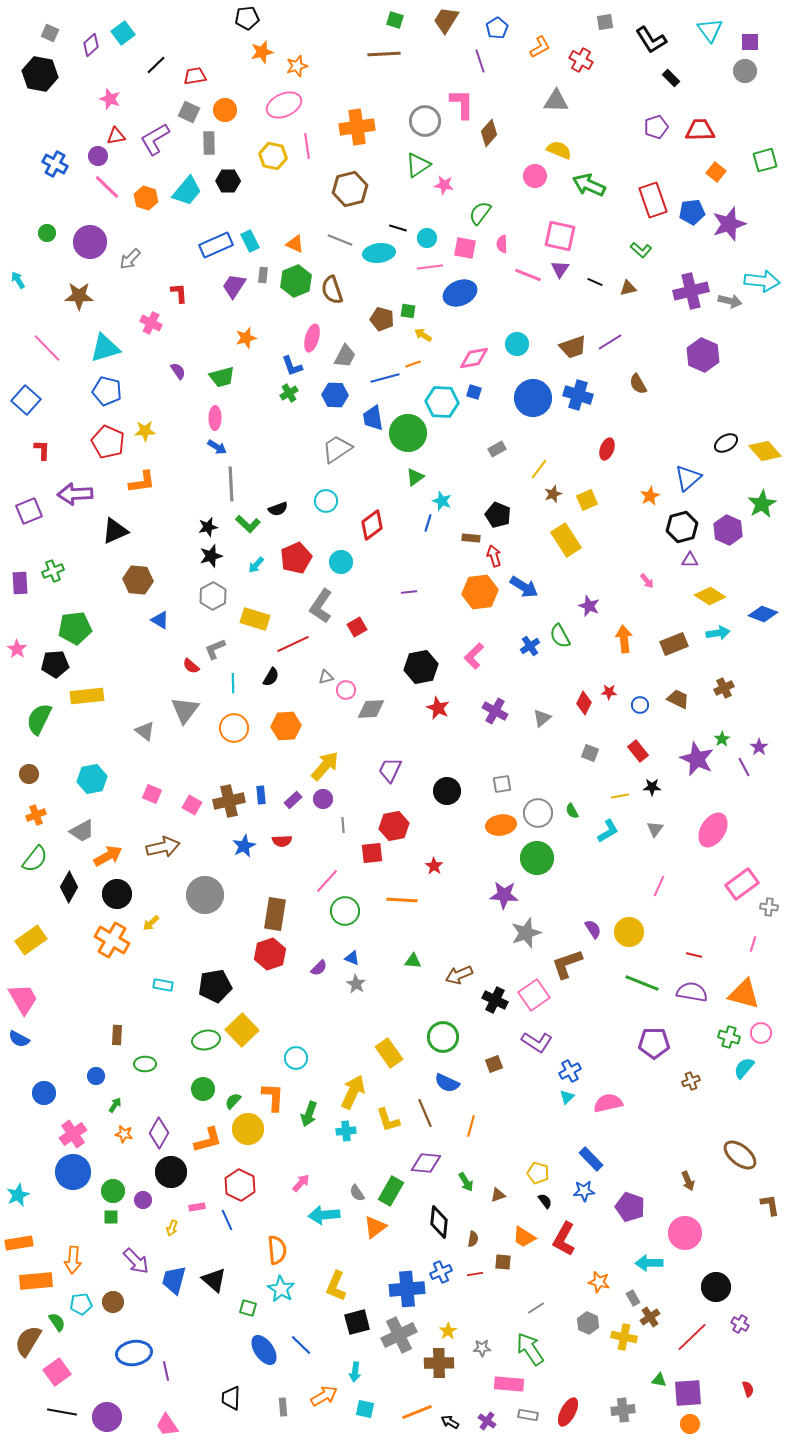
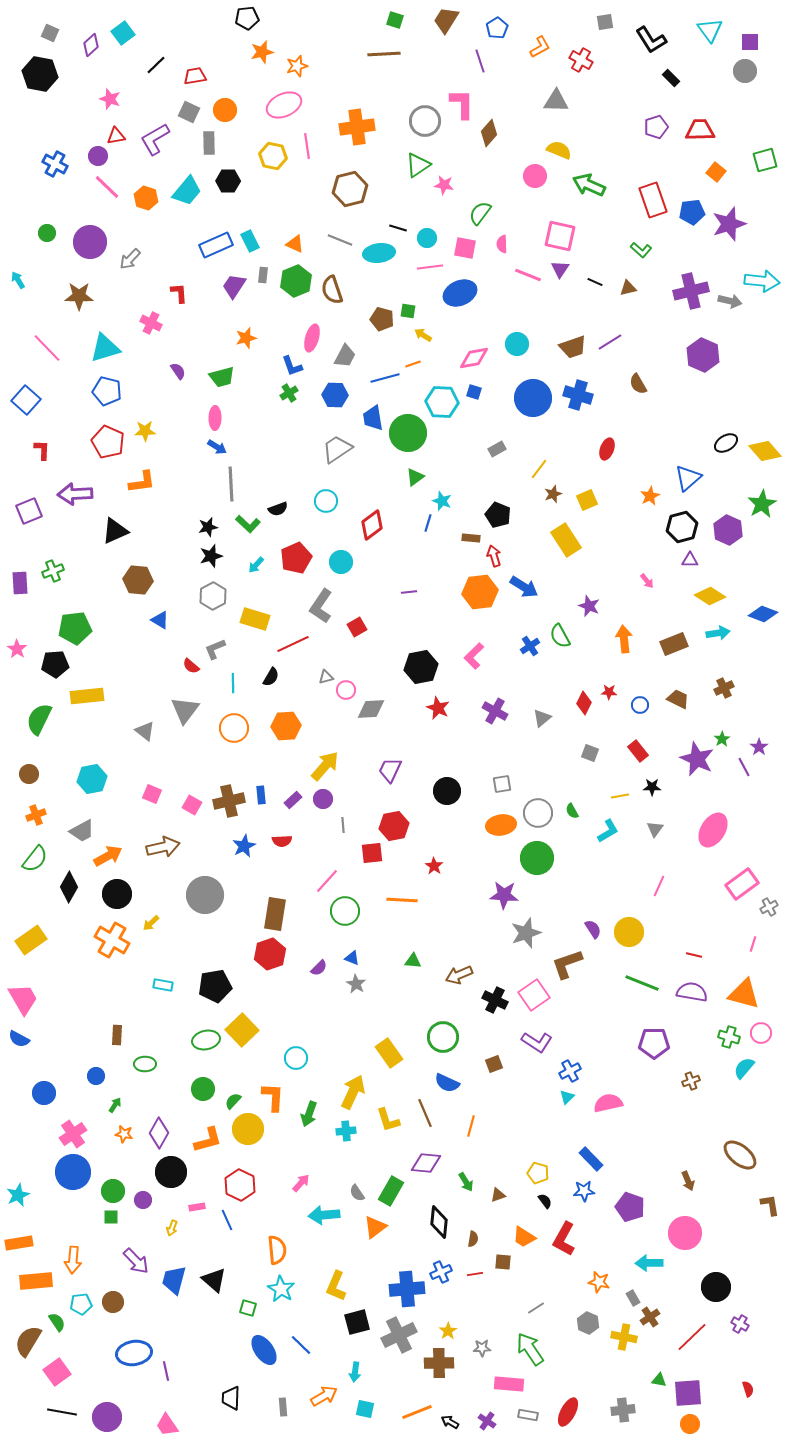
gray cross at (769, 907): rotated 36 degrees counterclockwise
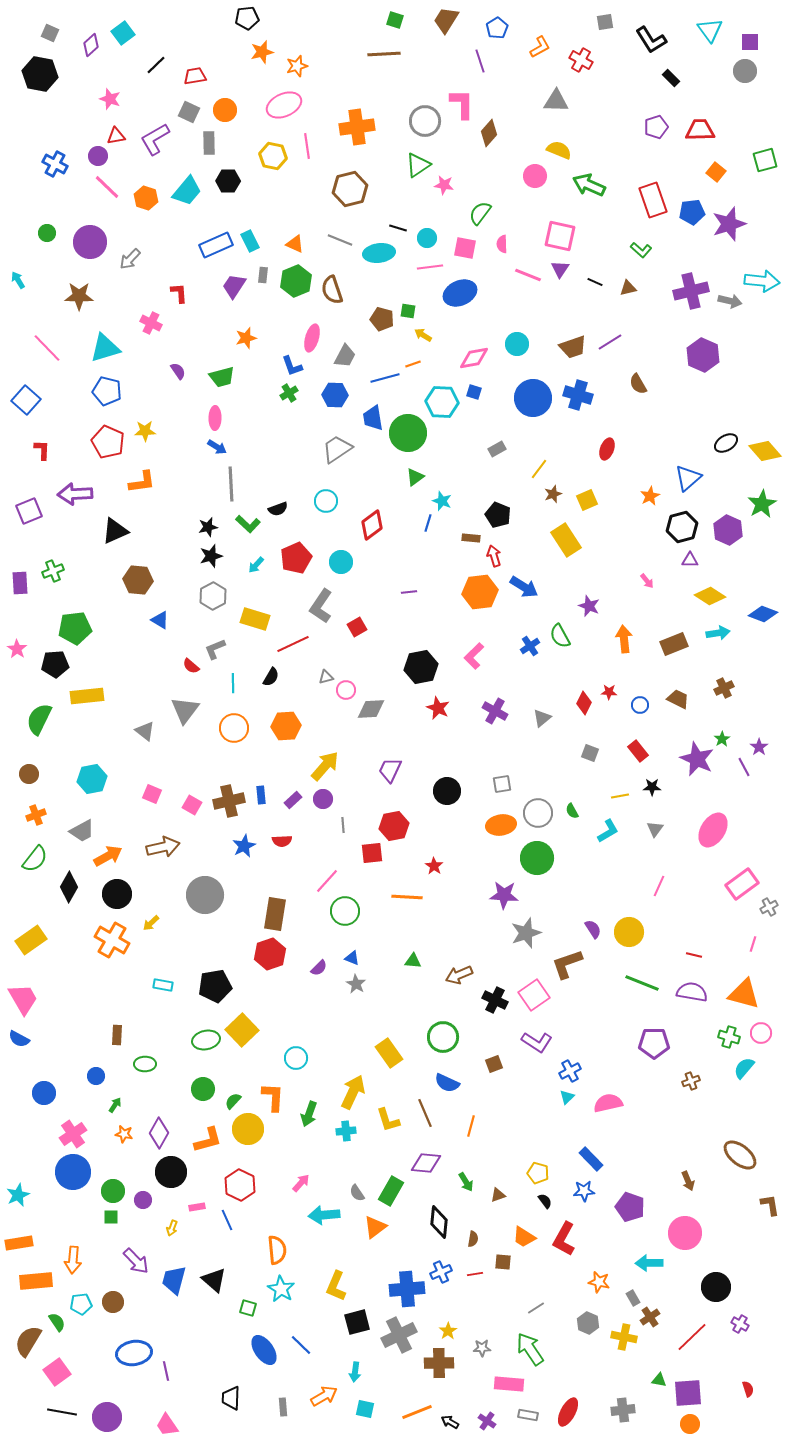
orange line at (402, 900): moved 5 px right, 3 px up
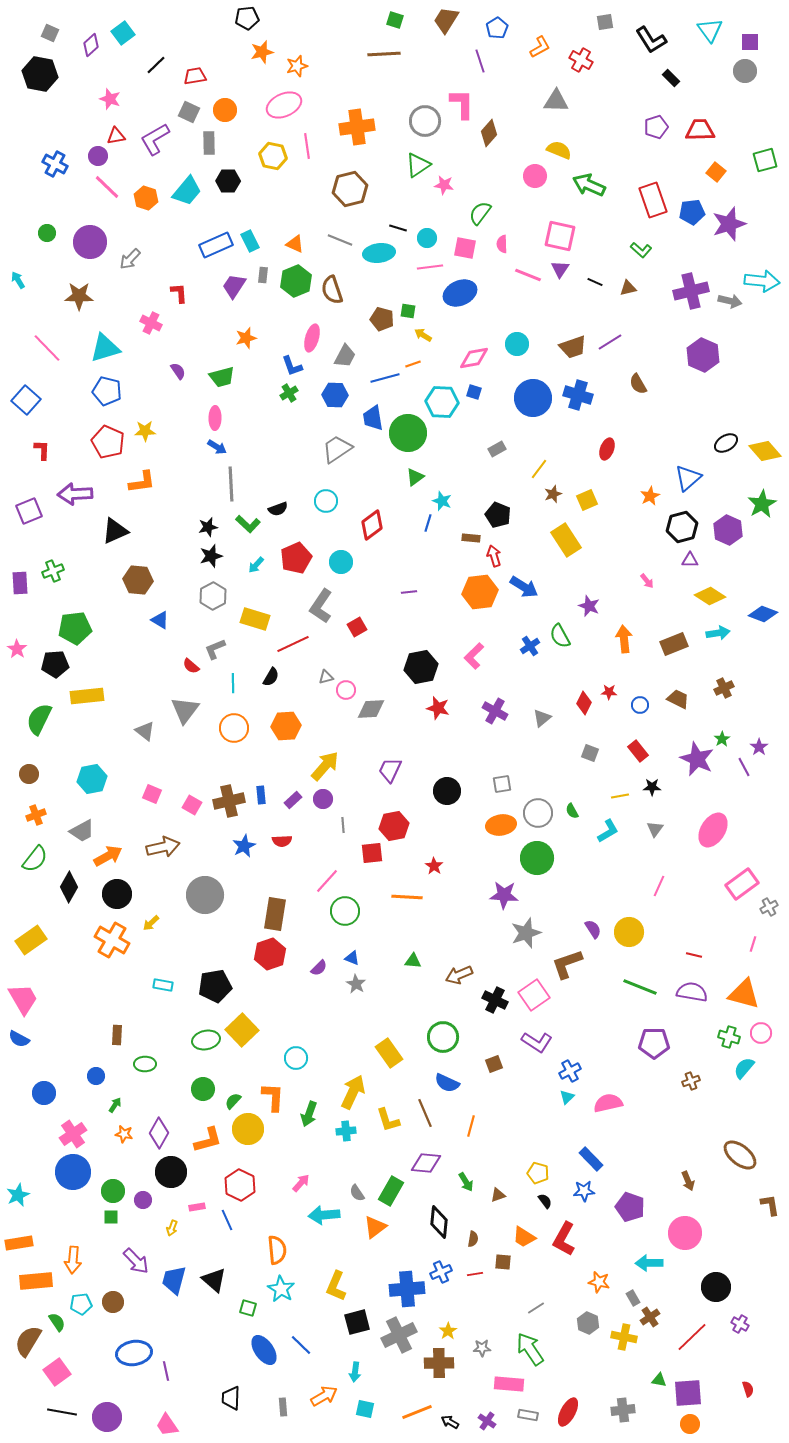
red star at (438, 708): rotated 10 degrees counterclockwise
green line at (642, 983): moved 2 px left, 4 px down
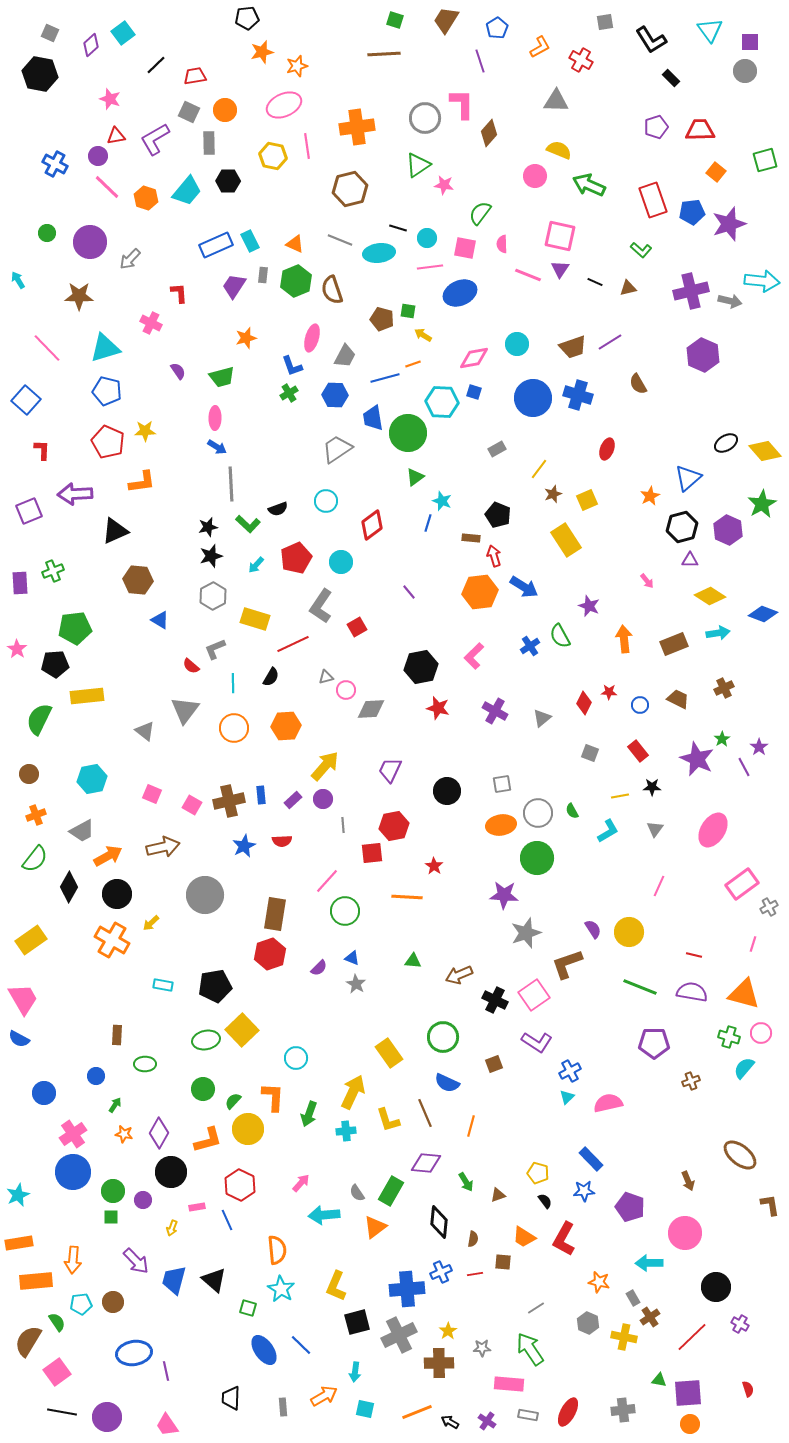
gray circle at (425, 121): moved 3 px up
purple line at (409, 592): rotated 56 degrees clockwise
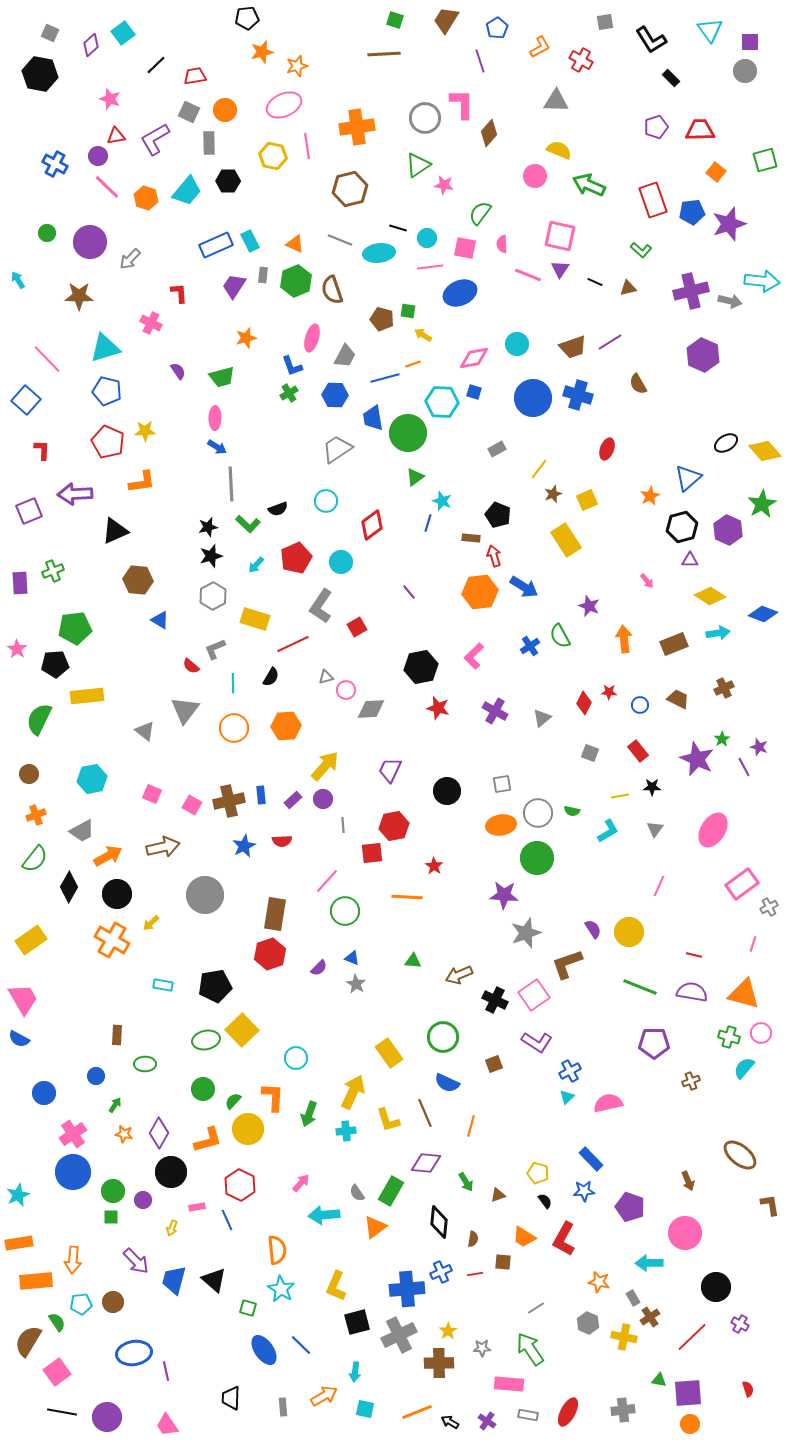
pink line at (47, 348): moved 11 px down
purple star at (759, 747): rotated 18 degrees counterclockwise
green semicircle at (572, 811): rotated 49 degrees counterclockwise
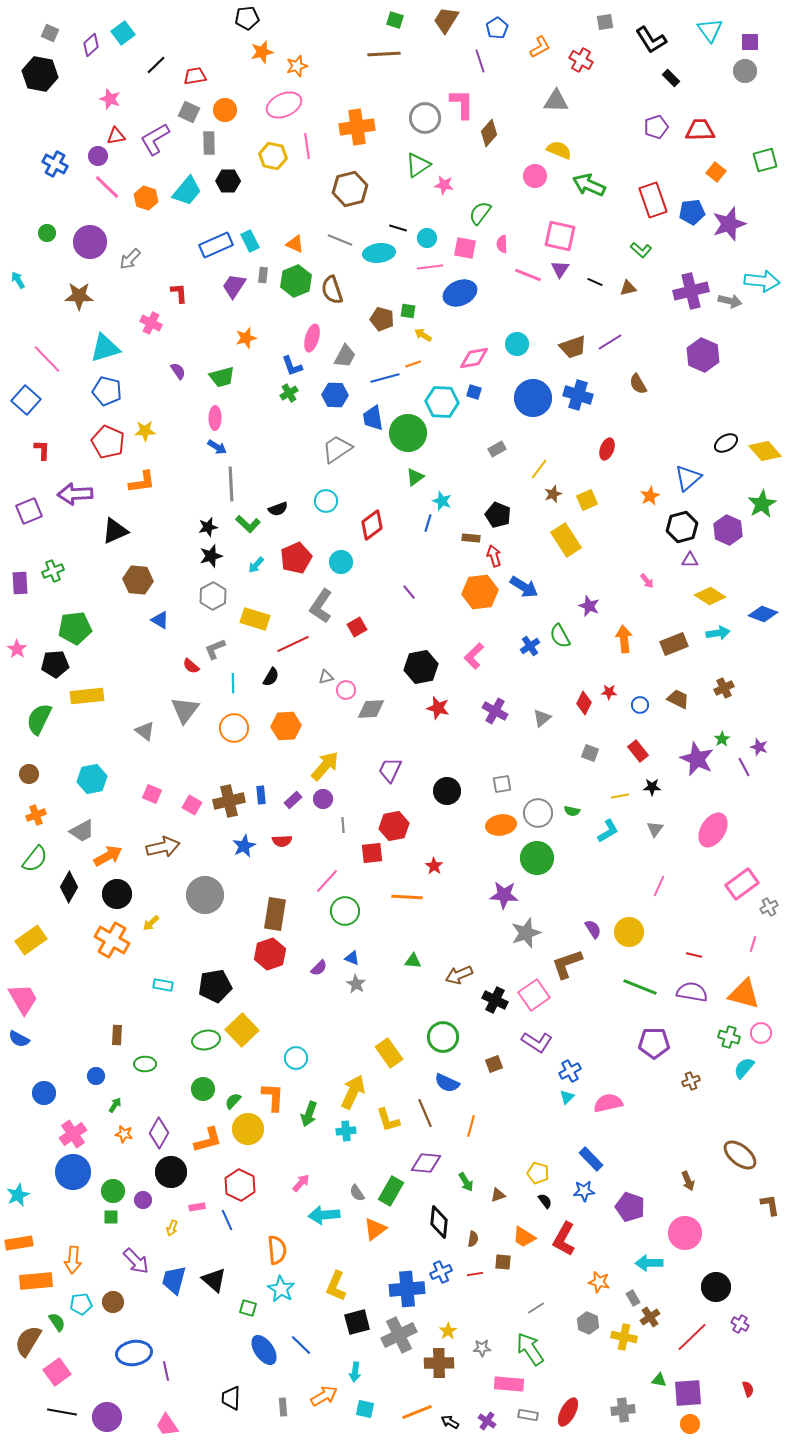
orange triangle at (375, 1227): moved 2 px down
